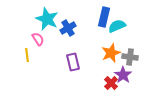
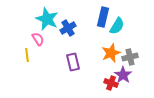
blue rectangle: moved 1 px left
cyan semicircle: rotated 144 degrees clockwise
gray cross: rotated 21 degrees counterclockwise
red cross: rotated 24 degrees counterclockwise
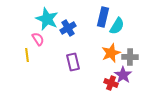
gray cross: rotated 14 degrees clockwise
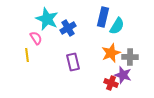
pink semicircle: moved 2 px left, 1 px up
purple star: rotated 18 degrees counterclockwise
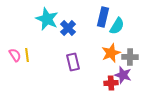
blue cross: rotated 14 degrees counterclockwise
pink semicircle: moved 21 px left, 17 px down
red cross: rotated 24 degrees counterclockwise
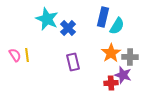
orange star: rotated 12 degrees counterclockwise
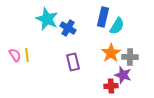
blue cross: rotated 14 degrees counterclockwise
red cross: moved 3 px down
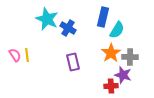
cyan semicircle: moved 4 px down
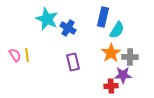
purple star: rotated 18 degrees counterclockwise
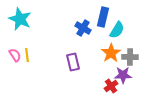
cyan star: moved 27 px left
blue cross: moved 15 px right
red cross: rotated 32 degrees counterclockwise
